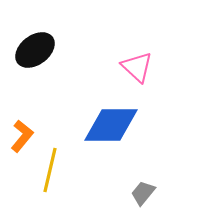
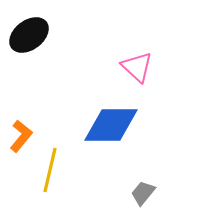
black ellipse: moved 6 px left, 15 px up
orange L-shape: moved 1 px left
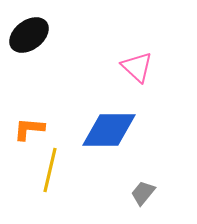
blue diamond: moved 2 px left, 5 px down
orange L-shape: moved 8 px right, 7 px up; rotated 124 degrees counterclockwise
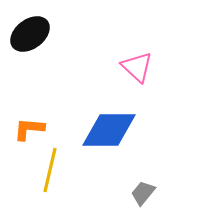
black ellipse: moved 1 px right, 1 px up
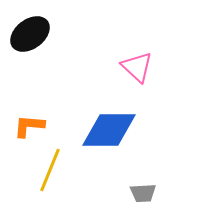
orange L-shape: moved 3 px up
yellow line: rotated 9 degrees clockwise
gray trapezoid: rotated 132 degrees counterclockwise
